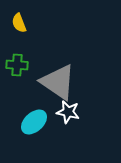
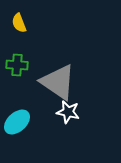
cyan ellipse: moved 17 px left
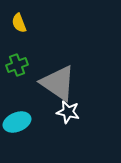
green cross: rotated 25 degrees counterclockwise
gray triangle: moved 1 px down
cyan ellipse: rotated 20 degrees clockwise
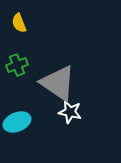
white star: moved 2 px right
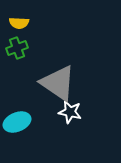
yellow semicircle: rotated 66 degrees counterclockwise
green cross: moved 17 px up
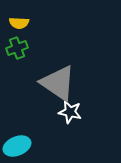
cyan ellipse: moved 24 px down
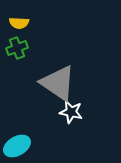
white star: moved 1 px right
cyan ellipse: rotated 8 degrees counterclockwise
